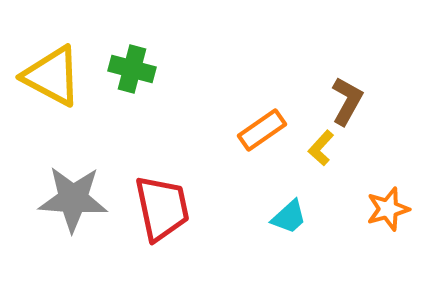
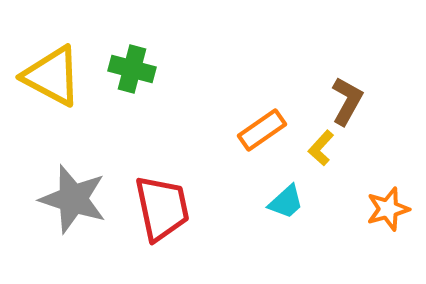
gray star: rotated 14 degrees clockwise
cyan trapezoid: moved 3 px left, 15 px up
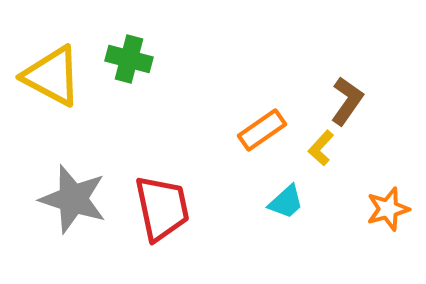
green cross: moved 3 px left, 10 px up
brown L-shape: rotated 6 degrees clockwise
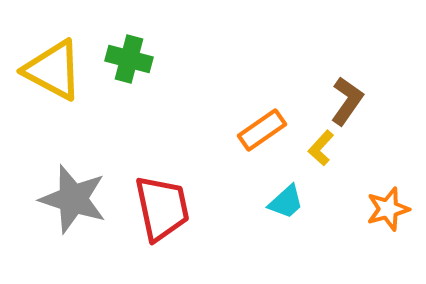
yellow triangle: moved 1 px right, 6 px up
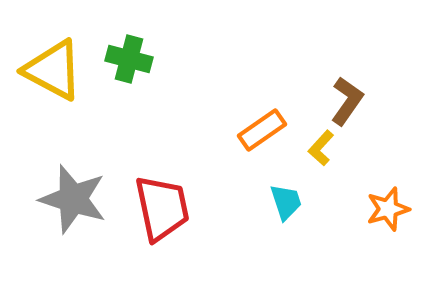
cyan trapezoid: rotated 66 degrees counterclockwise
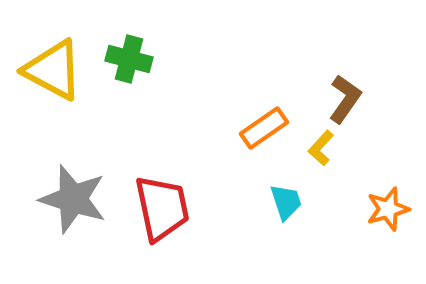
brown L-shape: moved 2 px left, 2 px up
orange rectangle: moved 2 px right, 2 px up
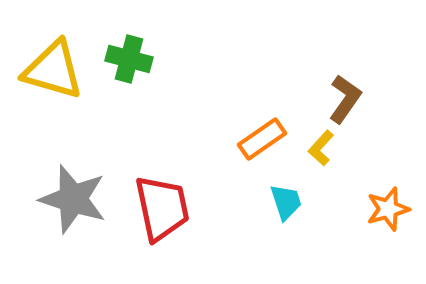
yellow triangle: rotated 12 degrees counterclockwise
orange rectangle: moved 2 px left, 11 px down
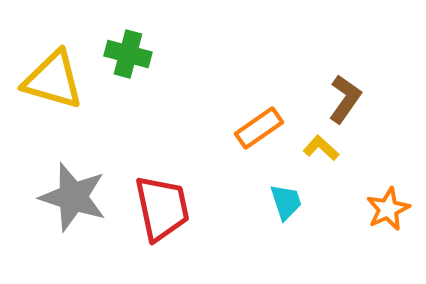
green cross: moved 1 px left, 5 px up
yellow triangle: moved 10 px down
orange rectangle: moved 3 px left, 11 px up
yellow L-shape: rotated 90 degrees clockwise
gray star: moved 2 px up
orange star: rotated 9 degrees counterclockwise
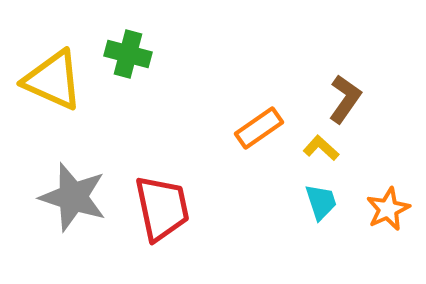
yellow triangle: rotated 8 degrees clockwise
cyan trapezoid: moved 35 px right
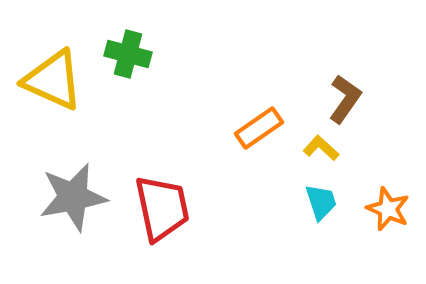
gray star: rotated 28 degrees counterclockwise
orange star: rotated 24 degrees counterclockwise
